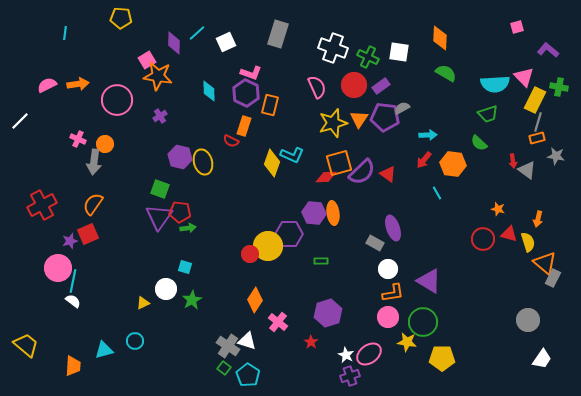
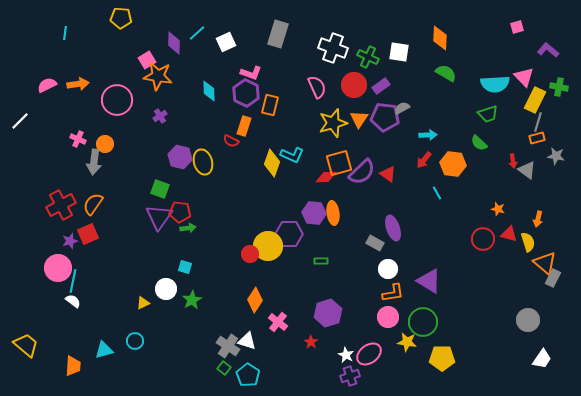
red cross at (42, 205): moved 19 px right
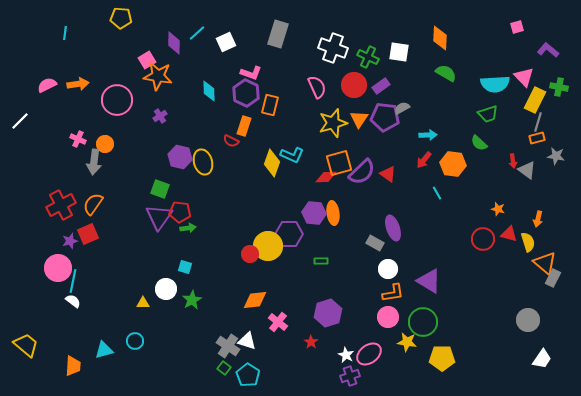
orange diamond at (255, 300): rotated 50 degrees clockwise
yellow triangle at (143, 303): rotated 24 degrees clockwise
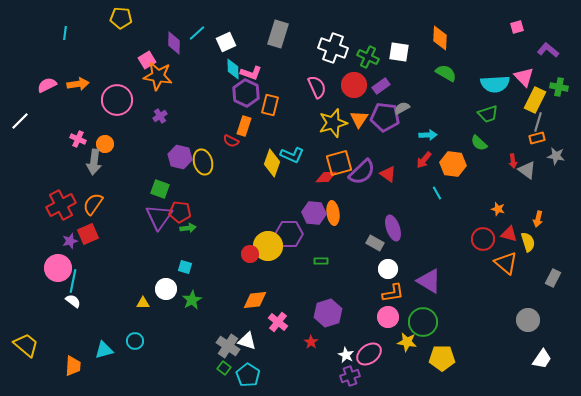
cyan diamond at (209, 91): moved 24 px right, 22 px up
orange triangle at (545, 263): moved 39 px left
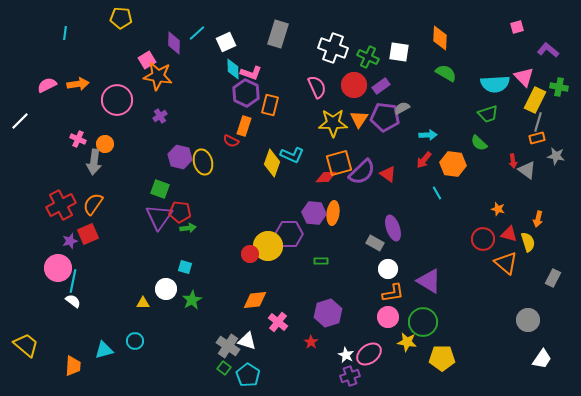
yellow star at (333, 123): rotated 16 degrees clockwise
orange ellipse at (333, 213): rotated 15 degrees clockwise
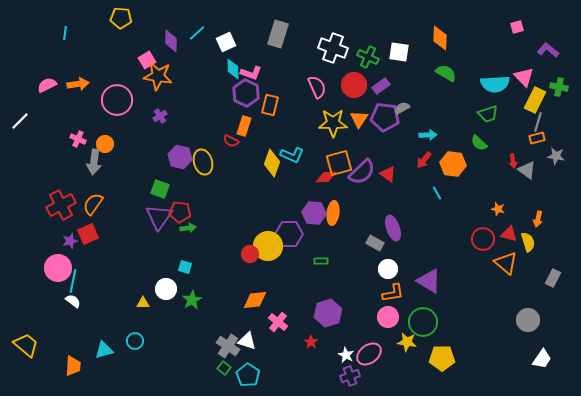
purple diamond at (174, 43): moved 3 px left, 2 px up
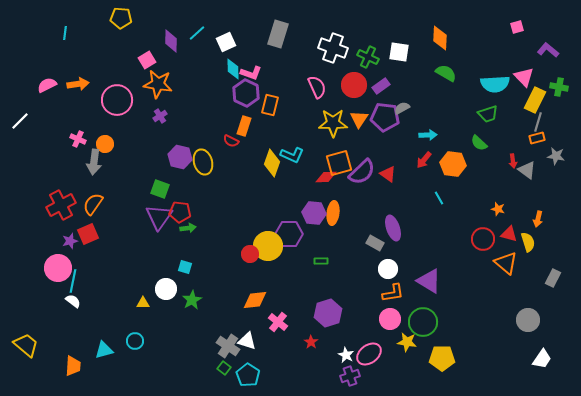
orange star at (158, 76): moved 8 px down
cyan line at (437, 193): moved 2 px right, 5 px down
pink circle at (388, 317): moved 2 px right, 2 px down
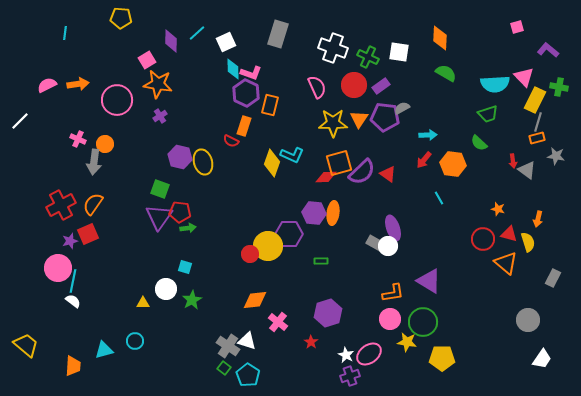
white circle at (388, 269): moved 23 px up
